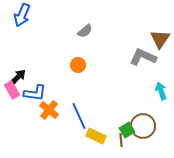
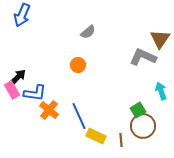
gray semicircle: moved 3 px right, 1 px down
green square: moved 11 px right, 20 px up
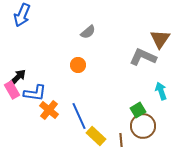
yellow rectangle: rotated 18 degrees clockwise
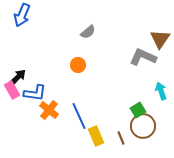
yellow rectangle: rotated 24 degrees clockwise
brown line: moved 2 px up; rotated 16 degrees counterclockwise
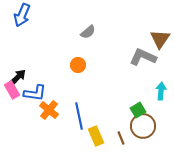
cyan arrow: rotated 24 degrees clockwise
blue line: rotated 12 degrees clockwise
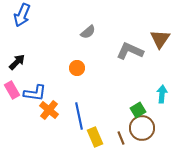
gray L-shape: moved 13 px left, 6 px up
orange circle: moved 1 px left, 3 px down
black arrow: moved 1 px left, 15 px up
cyan arrow: moved 1 px right, 3 px down
brown circle: moved 1 px left, 2 px down
yellow rectangle: moved 1 px left, 1 px down
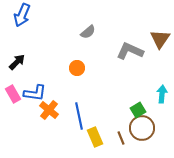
pink rectangle: moved 1 px right, 4 px down
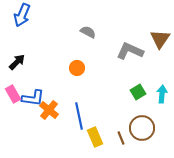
gray semicircle: rotated 112 degrees counterclockwise
blue L-shape: moved 2 px left, 5 px down
green square: moved 18 px up
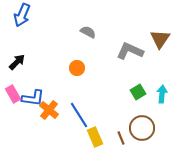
blue line: moved 1 px up; rotated 20 degrees counterclockwise
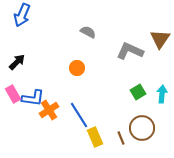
orange cross: rotated 18 degrees clockwise
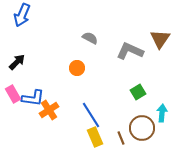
gray semicircle: moved 2 px right, 6 px down
cyan arrow: moved 19 px down
blue line: moved 12 px right
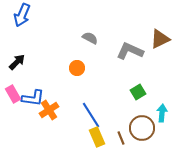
brown triangle: rotated 30 degrees clockwise
yellow rectangle: moved 2 px right
